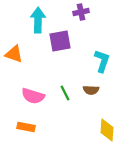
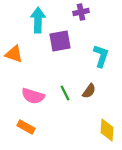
cyan L-shape: moved 1 px left, 5 px up
brown semicircle: moved 2 px left, 1 px down; rotated 56 degrees counterclockwise
orange rectangle: rotated 18 degrees clockwise
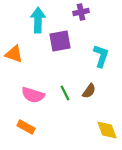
pink semicircle: moved 1 px up
yellow diamond: rotated 25 degrees counterclockwise
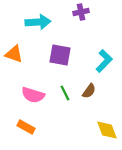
cyan arrow: moved 2 px down; rotated 85 degrees clockwise
purple square: moved 14 px down; rotated 20 degrees clockwise
cyan L-shape: moved 3 px right, 5 px down; rotated 25 degrees clockwise
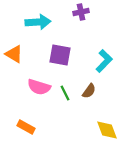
orange triangle: rotated 12 degrees clockwise
pink semicircle: moved 6 px right, 8 px up
